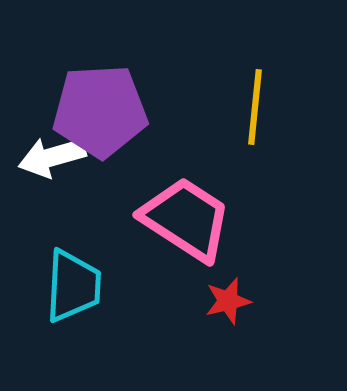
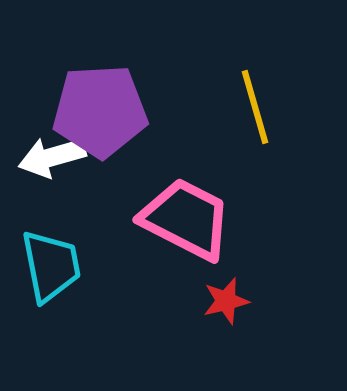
yellow line: rotated 22 degrees counterclockwise
pink trapezoid: rotated 6 degrees counterclockwise
cyan trapezoid: moved 22 px left, 20 px up; rotated 14 degrees counterclockwise
red star: moved 2 px left
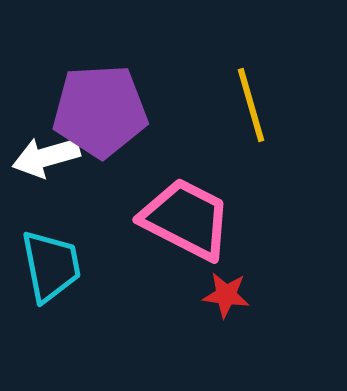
yellow line: moved 4 px left, 2 px up
white arrow: moved 6 px left
red star: moved 6 px up; rotated 21 degrees clockwise
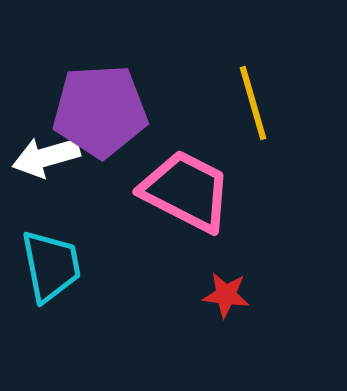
yellow line: moved 2 px right, 2 px up
pink trapezoid: moved 28 px up
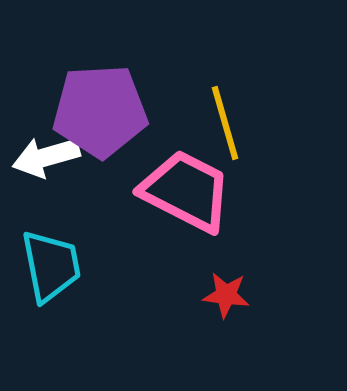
yellow line: moved 28 px left, 20 px down
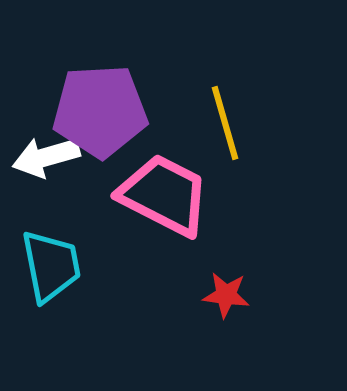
pink trapezoid: moved 22 px left, 4 px down
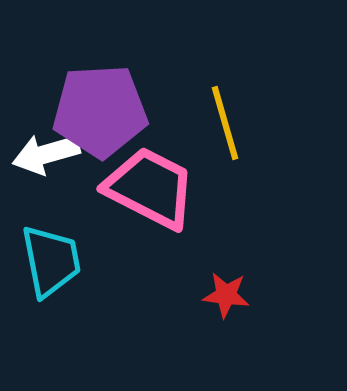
white arrow: moved 3 px up
pink trapezoid: moved 14 px left, 7 px up
cyan trapezoid: moved 5 px up
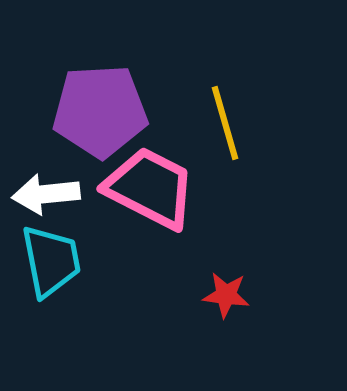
white arrow: moved 40 px down; rotated 10 degrees clockwise
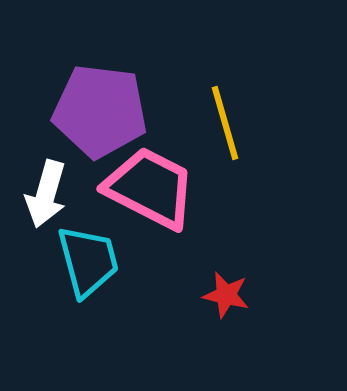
purple pentagon: rotated 10 degrees clockwise
white arrow: rotated 68 degrees counterclockwise
cyan trapezoid: moved 37 px right; rotated 4 degrees counterclockwise
red star: rotated 6 degrees clockwise
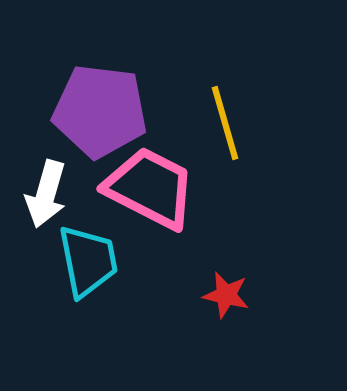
cyan trapezoid: rotated 4 degrees clockwise
